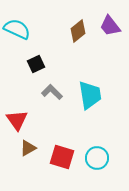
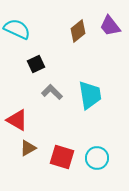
red triangle: rotated 25 degrees counterclockwise
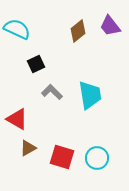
red triangle: moved 1 px up
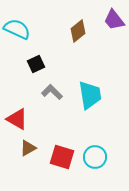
purple trapezoid: moved 4 px right, 6 px up
cyan circle: moved 2 px left, 1 px up
